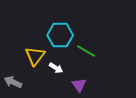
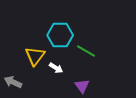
purple triangle: moved 3 px right, 1 px down
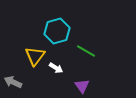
cyan hexagon: moved 3 px left, 4 px up; rotated 15 degrees counterclockwise
